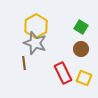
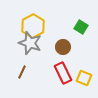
yellow hexagon: moved 3 px left
gray star: moved 5 px left
brown circle: moved 18 px left, 2 px up
brown line: moved 2 px left, 9 px down; rotated 32 degrees clockwise
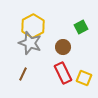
green square: rotated 32 degrees clockwise
brown line: moved 1 px right, 2 px down
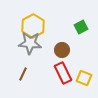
gray star: rotated 15 degrees counterclockwise
brown circle: moved 1 px left, 3 px down
